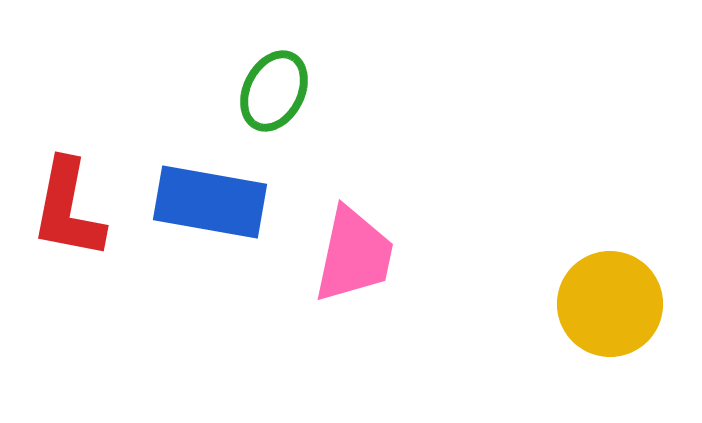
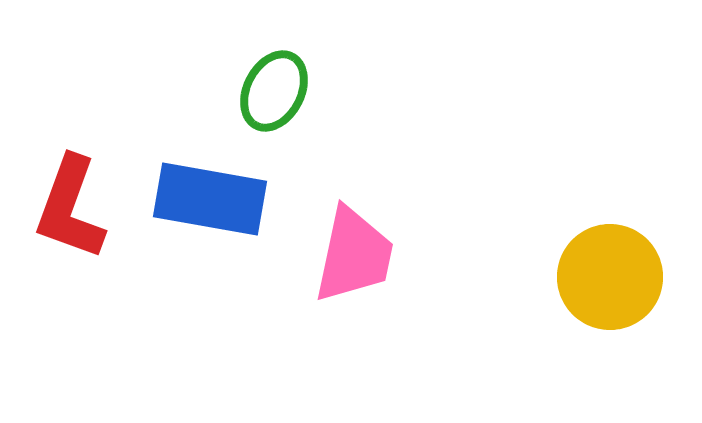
blue rectangle: moved 3 px up
red L-shape: moved 2 px right, 1 px up; rotated 9 degrees clockwise
yellow circle: moved 27 px up
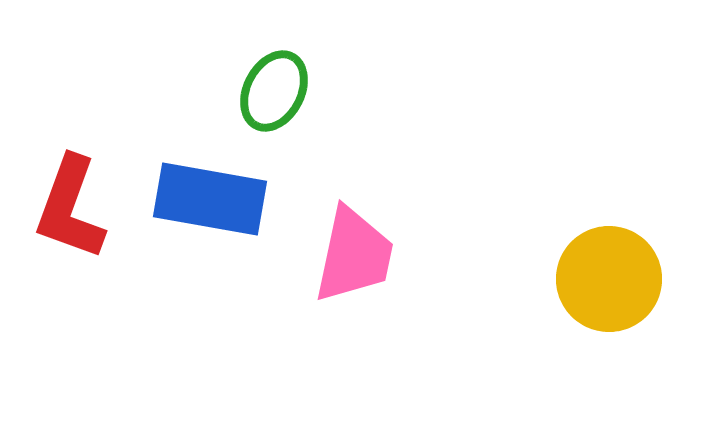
yellow circle: moved 1 px left, 2 px down
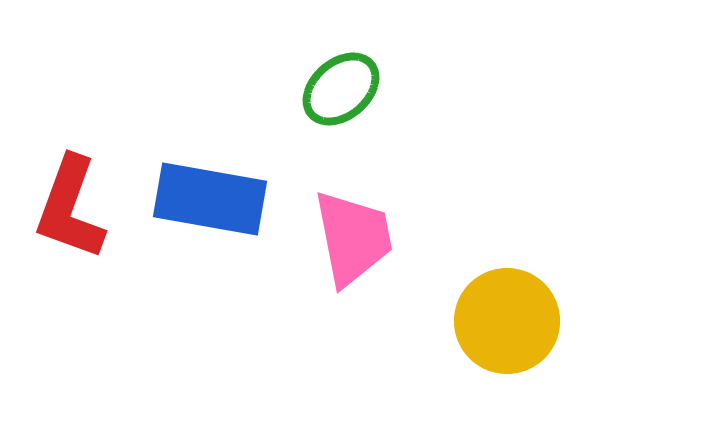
green ellipse: moved 67 px right, 2 px up; rotated 22 degrees clockwise
pink trapezoid: moved 1 px left, 17 px up; rotated 23 degrees counterclockwise
yellow circle: moved 102 px left, 42 px down
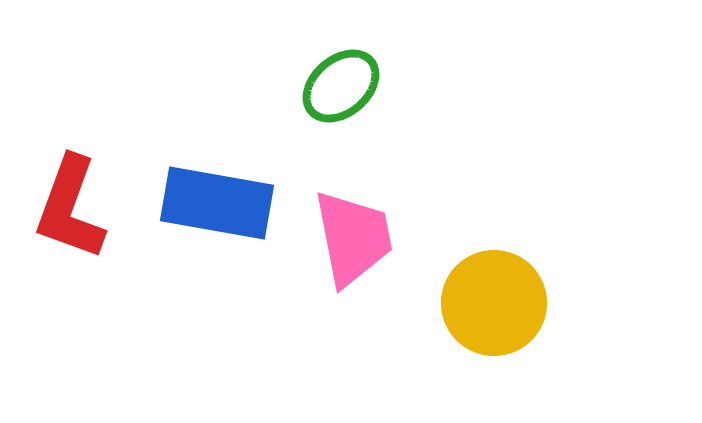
green ellipse: moved 3 px up
blue rectangle: moved 7 px right, 4 px down
yellow circle: moved 13 px left, 18 px up
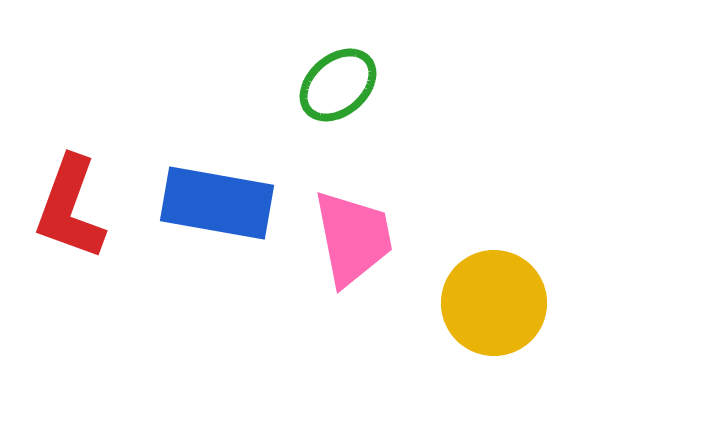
green ellipse: moved 3 px left, 1 px up
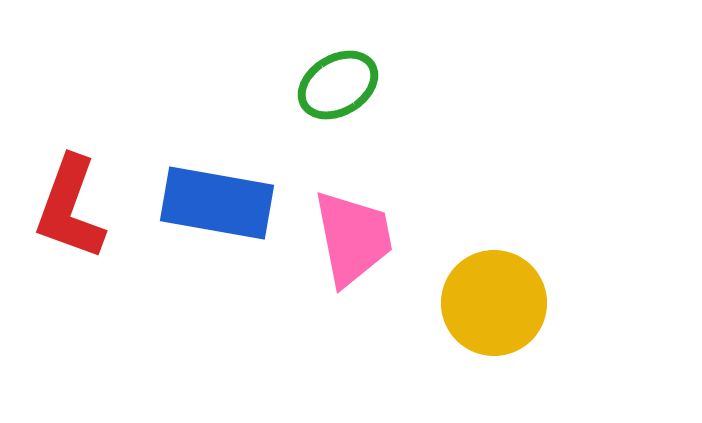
green ellipse: rotated 10 degrees clockwise
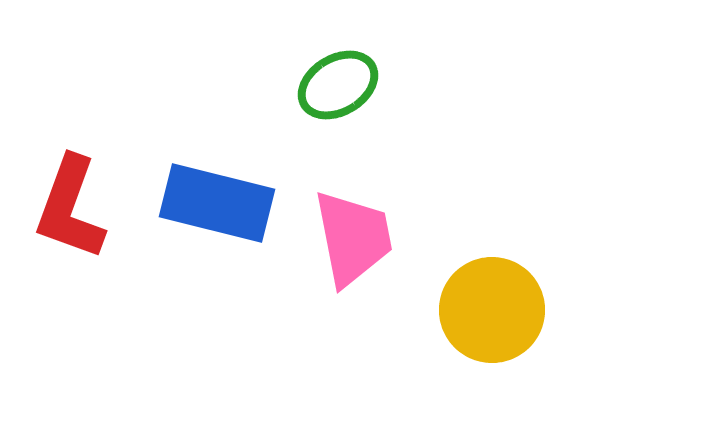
blue rectangle: rotated 4 degrees clockwise
yellow circle: moved 2 px left, 7 px down
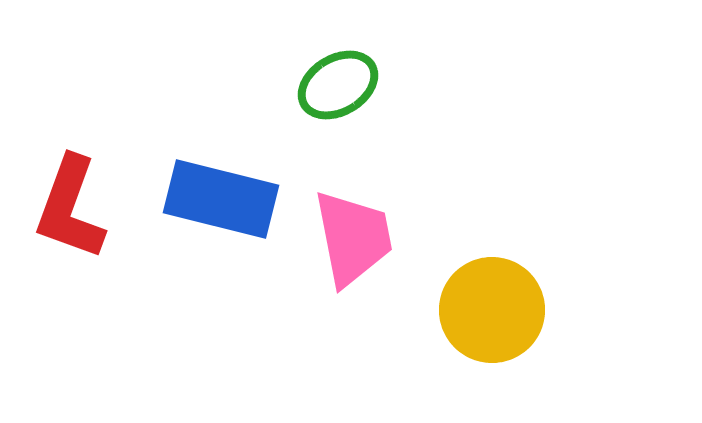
blue rectangle: moved 4 px right, 4 px up
